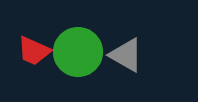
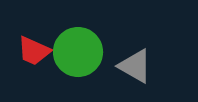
gray triangle: moved 9 px right, 11 px down
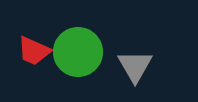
gray triangle: rotated 30 degrees clockwise
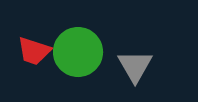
red trapezoid: rotated 6 degrees counterclockwise
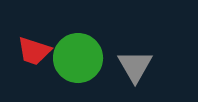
green circle: moved 6 px down
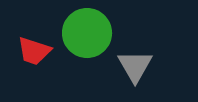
green circle: moved 9 px right, 25 px up
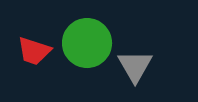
green circle: moved 10 px down
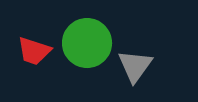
gray triangle: rotated 6 degrees clockwise
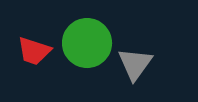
gray triangle: moved 2 px up
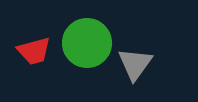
red trapezoid: rotated 33 degrees counterclockwise
